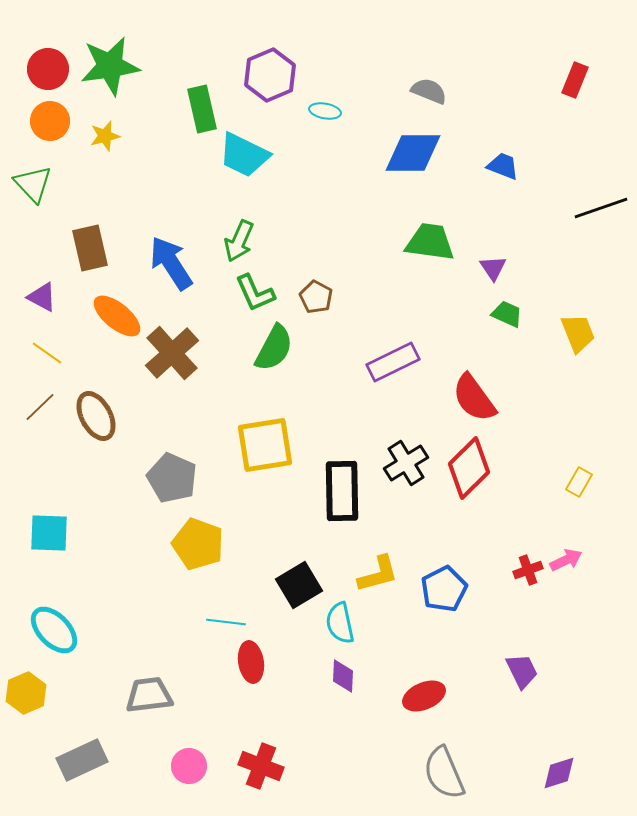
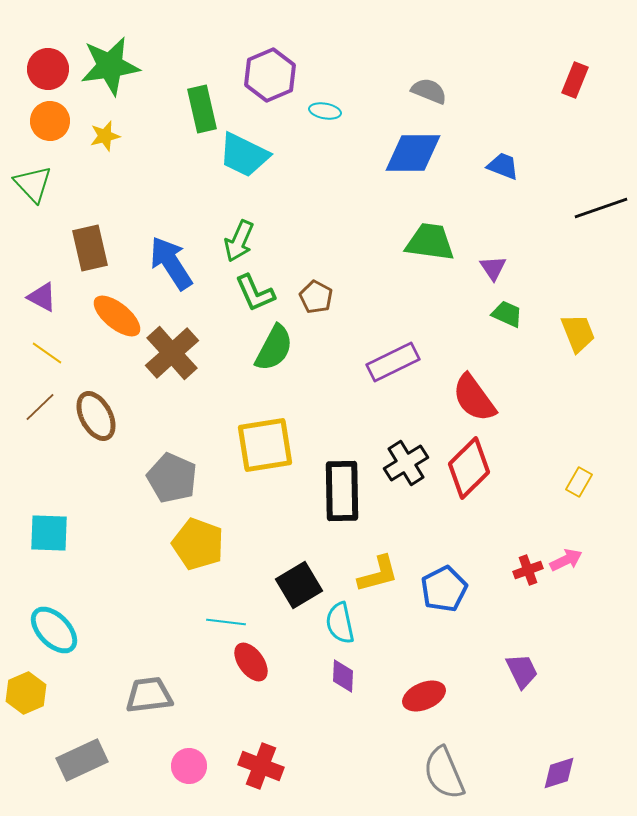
red ellipse at (251, 662): rotated 27 degrees counterclockwise
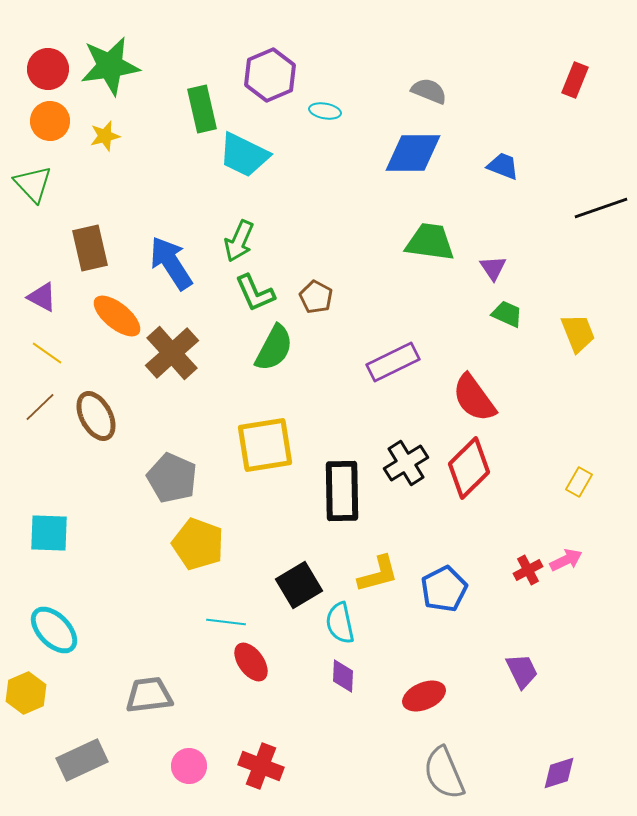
red cross at (528, 570): rotated 8 degrees counterclockwise
